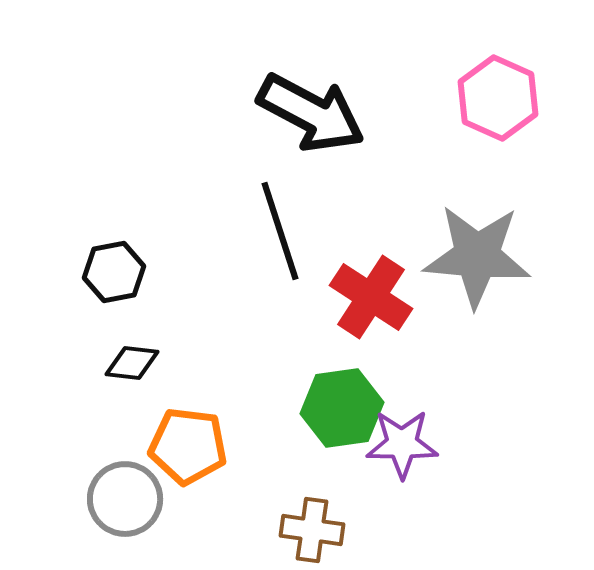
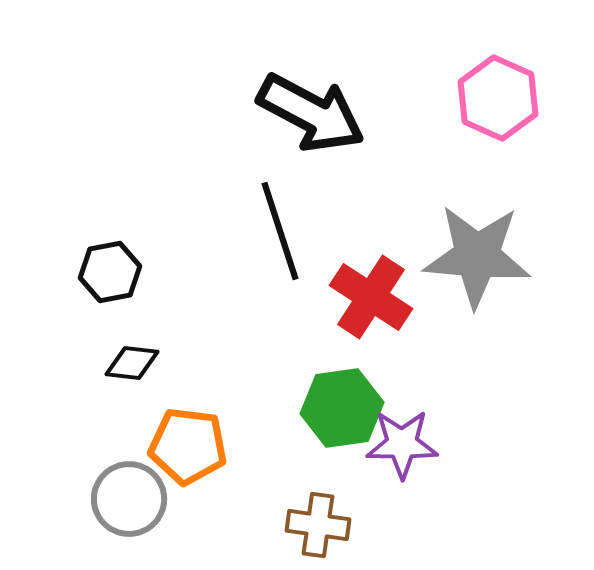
black hexagon: moved 4 px left
gray circle: moved 4 px right
brown cross: moved 6 px right, 5 px up
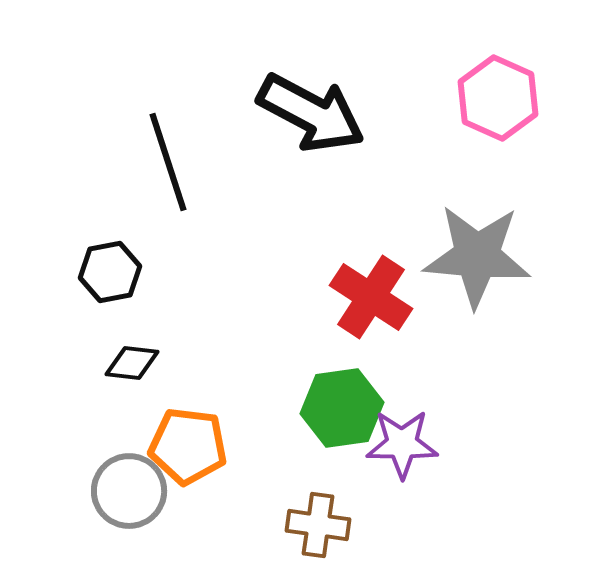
black line: moved 112 px left, 69 px up
gray circle: moved 8 px up
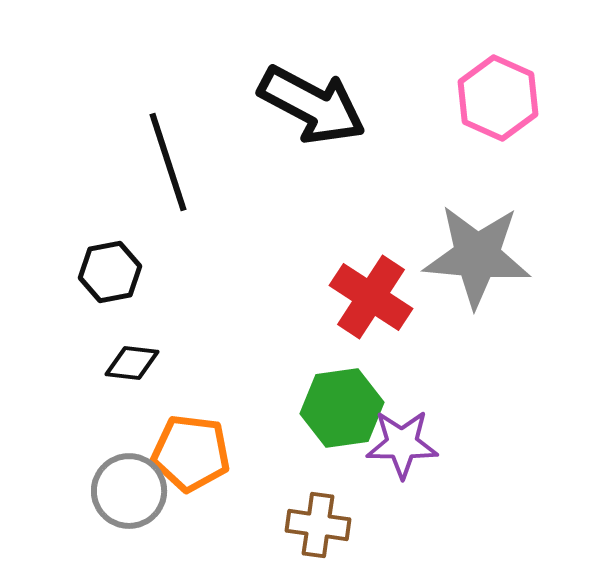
black arrow: moved 1 px right, 8 px up
orange pentagon: moved 3 px right, 7 px down
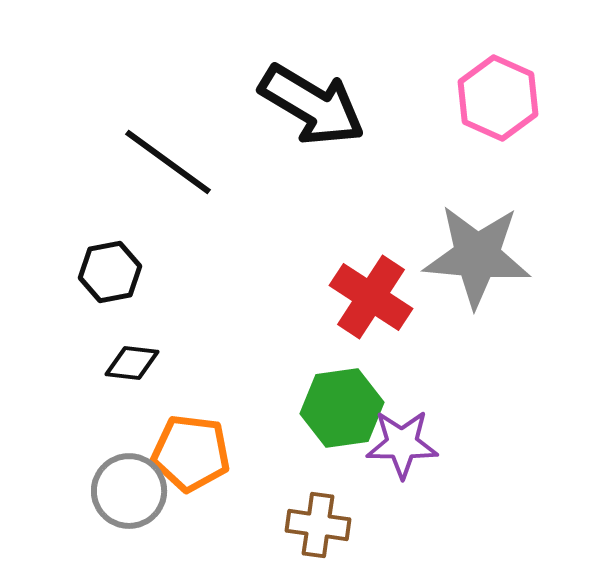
black arrow: rotated 3 degrees clockwise
black line: rotated 36 degrees counterclockwise
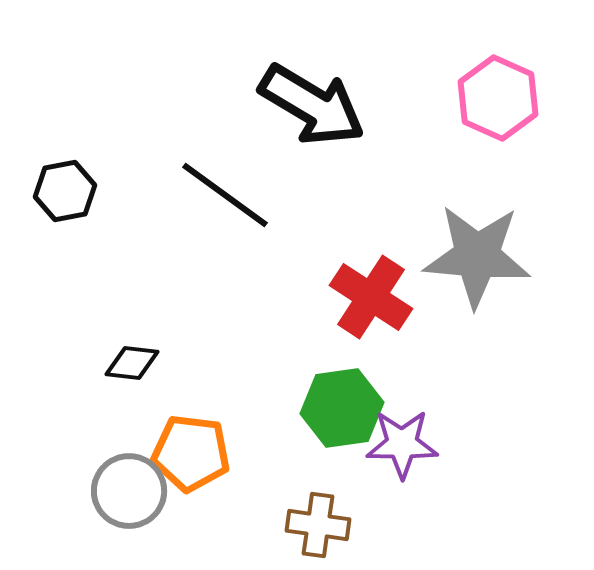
black line: moved 57 px right, 33 px down
black hexagon: moved 45 px left, 81 px up
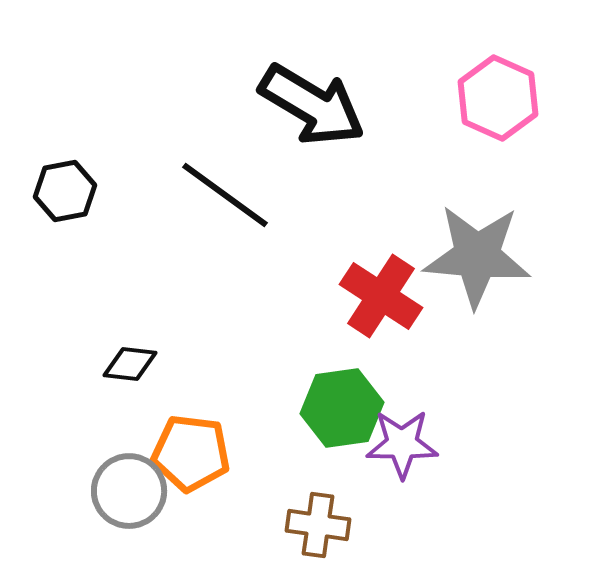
red cross: moved 10 px right, 1 px up
black diamond: moved 2 px left, 1 px down
